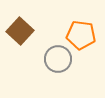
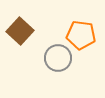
gray circle: moved 1 px up
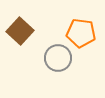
orange pentagon: moved 2 px up
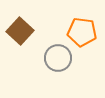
orange pentagon: moved 1 px right, 1 px up
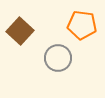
orange pentagon: moved 7 px up
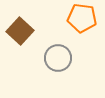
orange pentagon: moved 7 px up
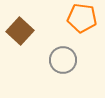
gray circle: moved 5 px right, 2 px down
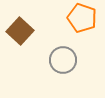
orange pentagon: rotated 12 degrees clockwise
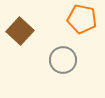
orange pentagon: moved 1 px down; rotated 8 degrees counterclockwise
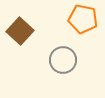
orange pentagon: moved 1 px right
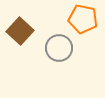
gray circle: moved 4 px left, 12 px up
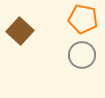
gray circle: moved 23 px right, 7 px down
